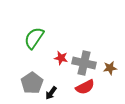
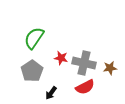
gray pentagon: moved 12 px up
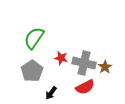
brown star: moved 5 px left, 1 px up; rotated 24 degrees counterclockwise
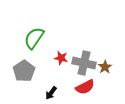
gray pentagon: moved 8 px left
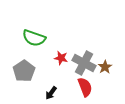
green semicircle: rotated 105 degrees counterclockwise
gray cross: rotated 15 degrees clockwise
red semicircle: rotated 84 degrees counterclockwise
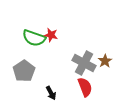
red star: moved 10 px left, 23 px up
brown star: moved 6 px up
black arrow: rotated 64 degrees counterclockwise
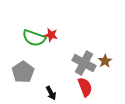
gray pentagon: moved 1 px left, 1 px down
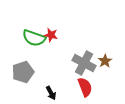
gray pentagon: rotated 15 degrees clockwise
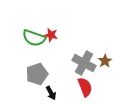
gray pentagon: moved 14 px right, 2 px down
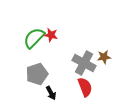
green semicircle: rotated 115 degrees clockwise
brown star: moved 1 px left, 4 px up; rotated 24 degrees clockwise
